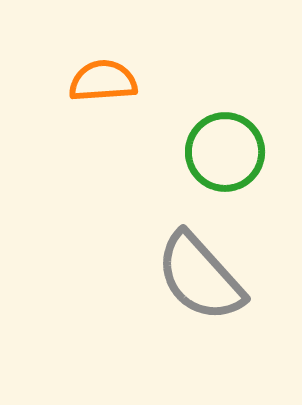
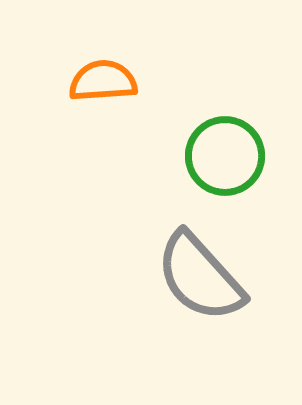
green circle: moved 4 px down
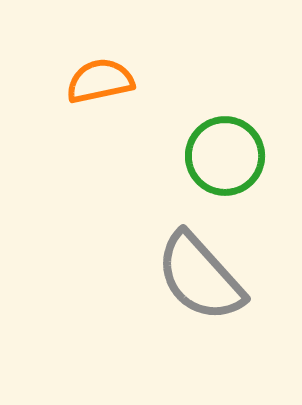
orange semicircle: moved 3 px left; rotated 8 degrees counterclockwise
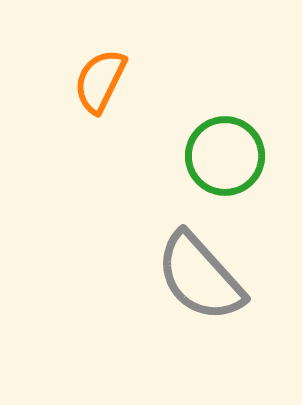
orange semicircle: rotated 52 degrees counterclockwise
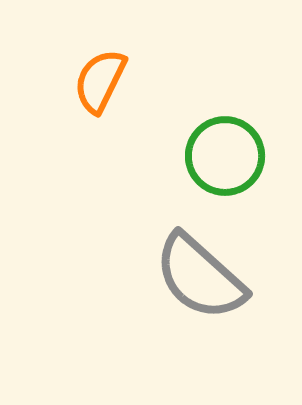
gray semicircle: rotated 6 degrees counterclockwise
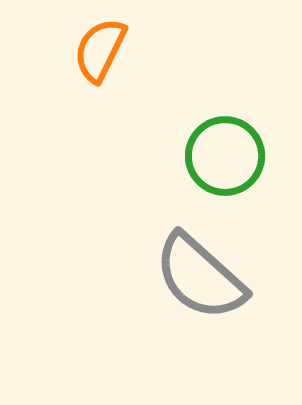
orange semicircle: moved 31 px up
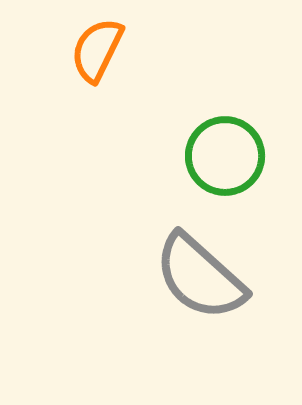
orange semicircle: moved 3 px left
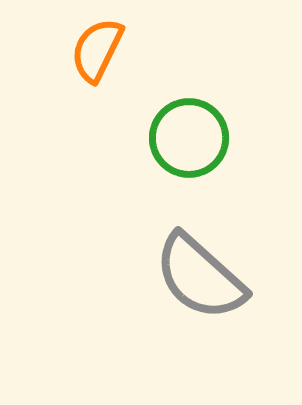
green circle: moved 36 px left, 18 px up
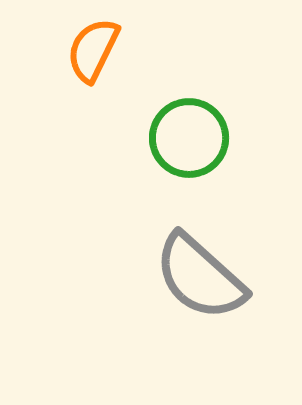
orange semicircle: moved 4 px left
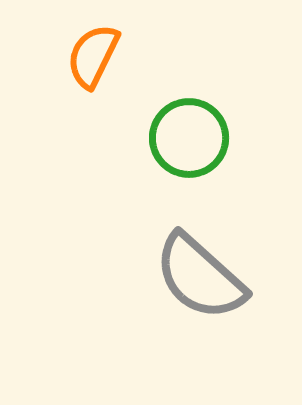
orange semicircle: moved 6 px down
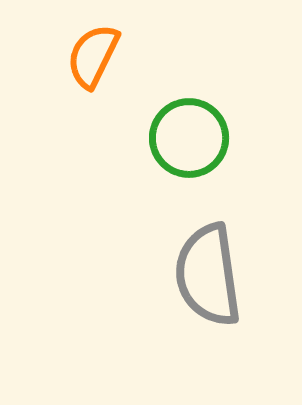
gray semicircle: moved 8 px right, 2 px up; rotated 40 degrees clockwise
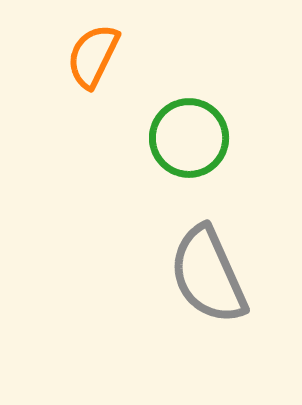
gray semicircle: rotated 16 degrees counterclockwise
